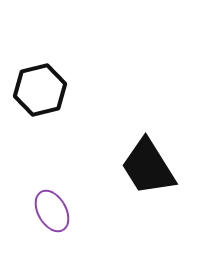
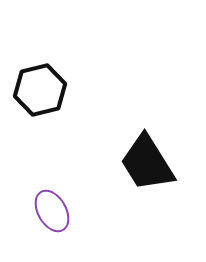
black trapezoid: moved 1 px left, 4 px up
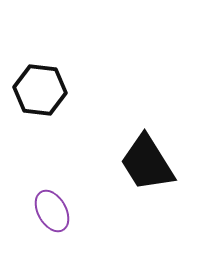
black hexagon: rotated 21 degrees clockwise
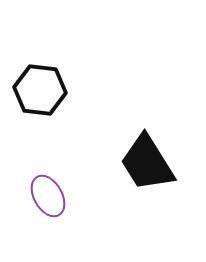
purple ellipse: moved 4 px left, 15 px up
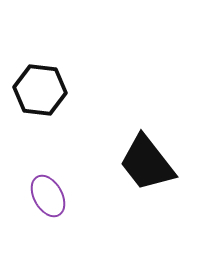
black trapezoid: rotated 6 degrees counterclockwise
